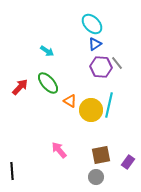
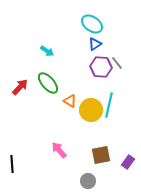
cyan ellipse: rotated 10 degrees counterclockwise
black line: moved 7 px up
gray circle: moved 8 px left, 4 px down
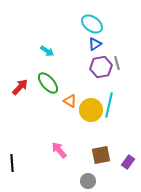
gray line: rotated 24 degrees clockwise
purple hexagon: rotated 15 degrees counterclockwise
black line: moved 1 px up
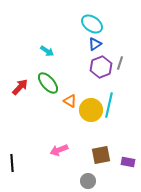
gray line: moved 3 px right; rotated 32 degrees clockwise
purple hexagon: rotated 10 degrees counterclockwise
pink arrow: rotated 72 degrees counterclockwise
purple rectangle: rotated 64 degrees clockwise
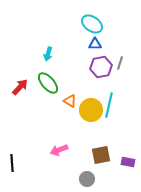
blue triangle: rotated 32 degrees clockwise
cyan arrow: moved 1 px right, 3 px down; rotated 72 degrees clockwise
purple hexagon: rotated 10 degrees clockwise
gray circle: moved 1 px left, 2 px up
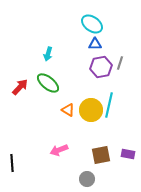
green ellipse: rotated 10 degrees counterclockwise
orange triangle: moved 2 px left, 9 px down
purple rectangle: moved 8 px up
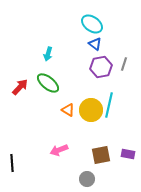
blue triangle: rotated 40 degrees clockwise
gray line: moved 4 px right, 1 px down
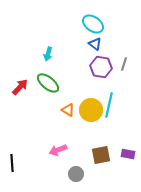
cyan ellipse: moved 1 px right
purple hexagon: rotated 20 degrees clockwise
pink arrow: moved 1 px left
gray circle: moved 11 px left, 5 px up
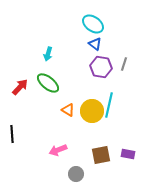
yellow circle: moved 1 px right, 1 px down
black line: moved 29 px up
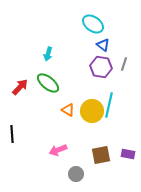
blue triangle: moved 8 px right, 1 px down
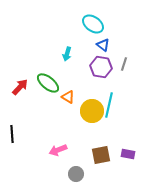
cyan arrow: moved 19 px right
orange triangle: moved 13 px up
